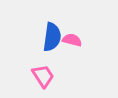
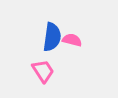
pink trapezoid: moved 5 px up
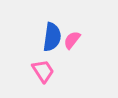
pink semicircle: rotated 66 degrees counterclockwise
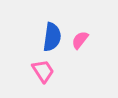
pink semicircle: moved 8 px right
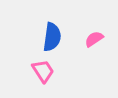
pink semicircle: moved 14 px right, 1 px up; rotated 18 degrees clockwise
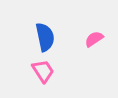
blue semicircle: moved 7 px left; rotated 20 degrees counterclockwise
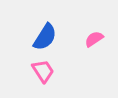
blue semicircle: rotated 44 degrees clockwise
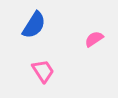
blue semicircle: moved 11 px left, 12 px up
